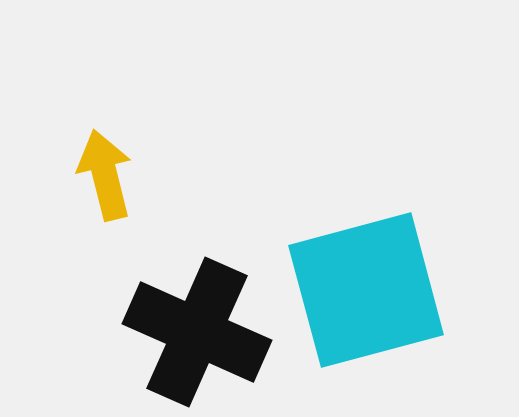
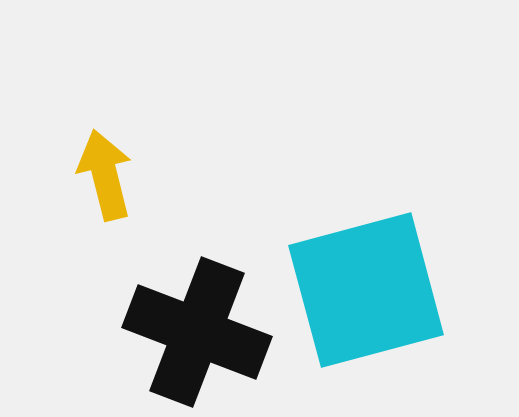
black cross: rotated 3 degrees counterclockwise
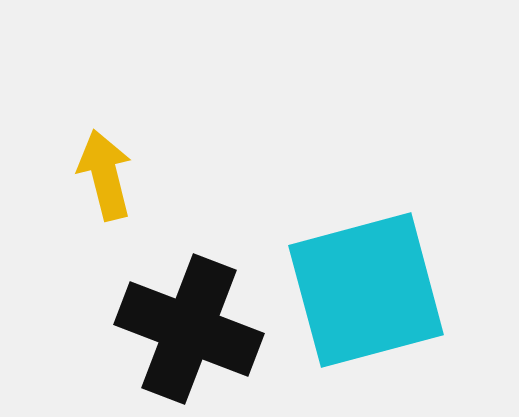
black cross: moved 8 px left, 3 px up
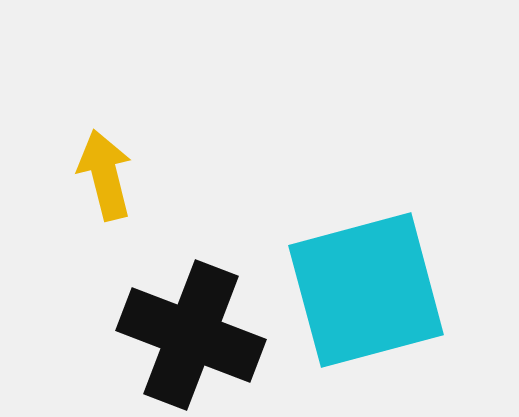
black cross: moved 2 px right, 6 px down
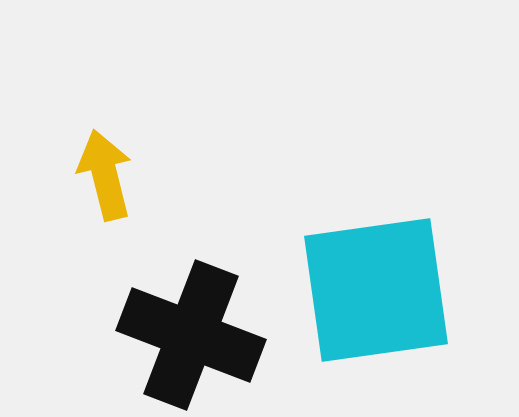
cyan square: moved 10 px right; rotated 7 degrees clockwise
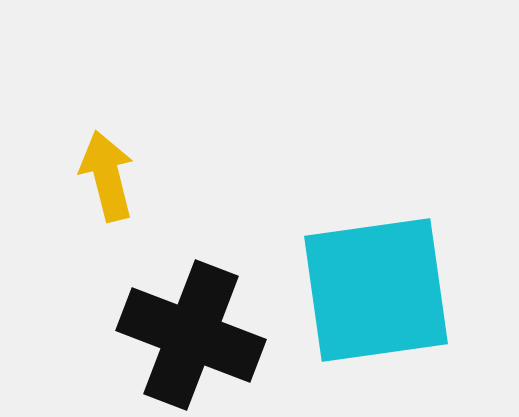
yellow arrow: moved 2 px right, 1 px down
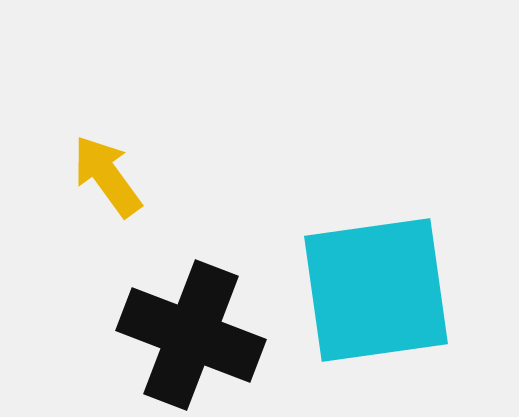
yellow arrow: rotated 22 degrees counterclockwise
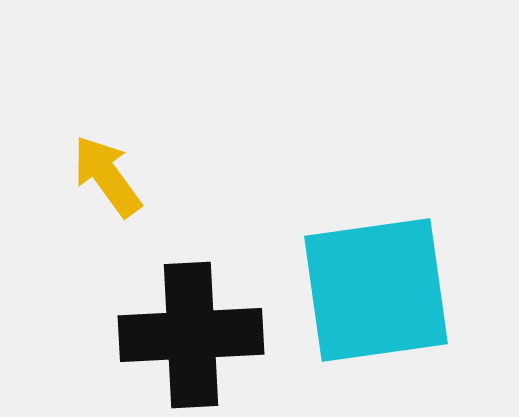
black cross: rotated 24 degrees counterclockwise
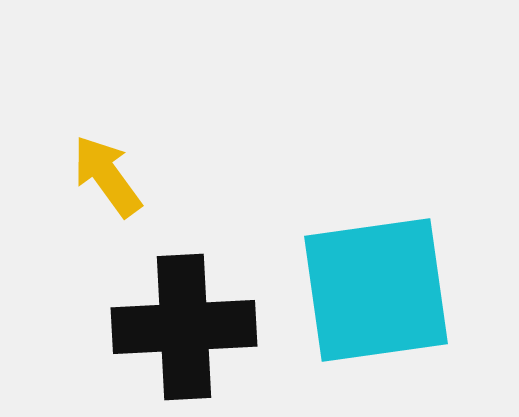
black cross: moved 7 px left, 8 px up
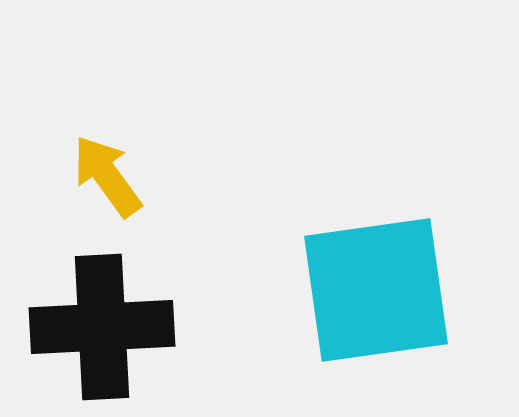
black cross: moved 82 px left
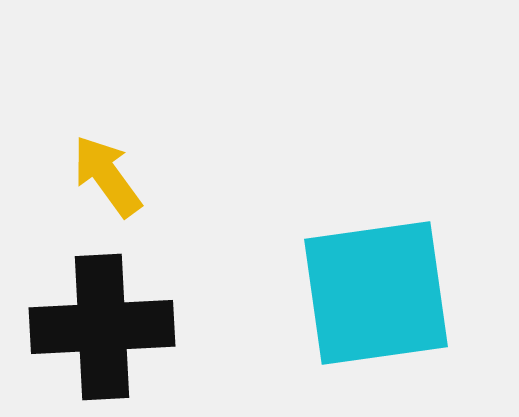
cyan square: moved 3 px down
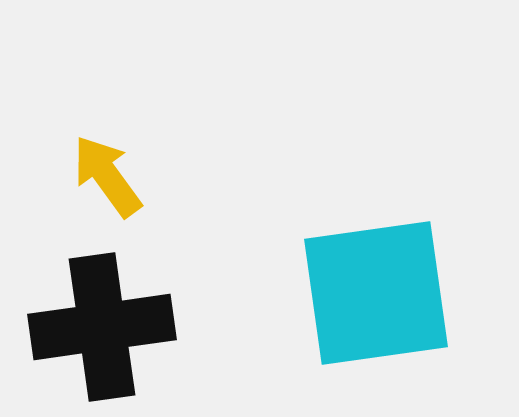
black cross: rotated 5 degrees counterclockwise
